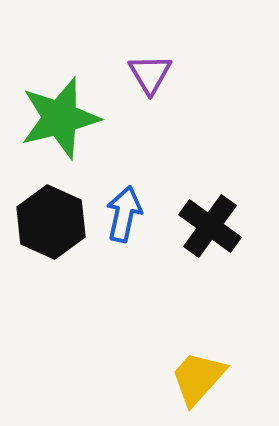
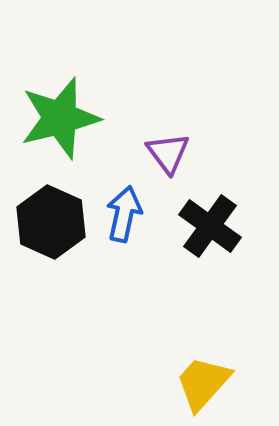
purple triangle: moved 18 px right, 79 px down; rotated 6 degrees counterclockwise
yellow trapezoid: moved 5 px right, 5 px down
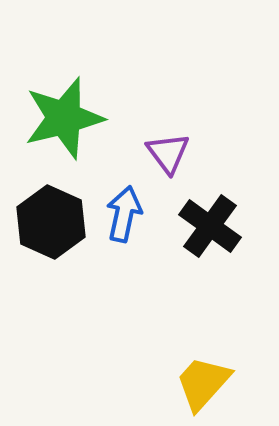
green star: moved 4 px right
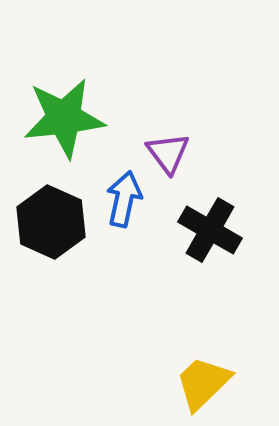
green star: rotated 8 degrees clockwise
blue arrow: moved 15 px up
black cross: moved 4 px down; rotated 6 degrees counterclockwise
yellow trapezoid: rotated 4 degrees clockwise
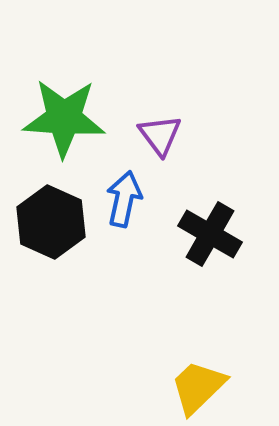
green star: rotated 10 degrees clockwise
purple triangle: moved 8 px left, 18 px up
black cross: moved 4 px down
yellow trapezoid: moved 5 px left, 4 px down
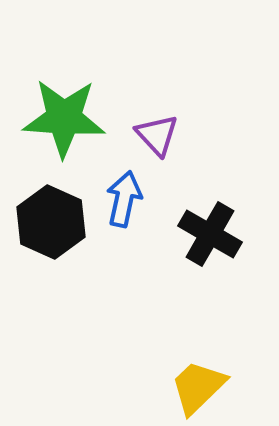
purple triangle: moved 3 px left; rotated 6 degrees counterclockwise
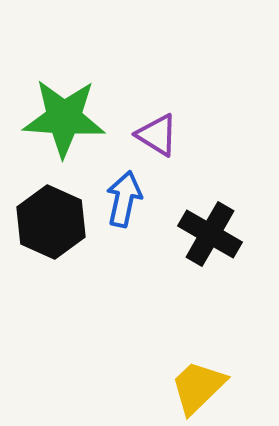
purple triangle: rotated 15 degrees counterclockwise
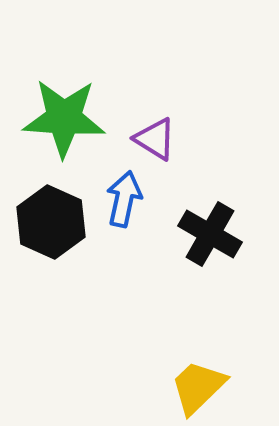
purple triangle: moved 2 px left, 4 px down
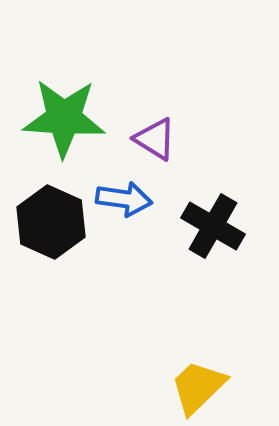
blue arrow: rotated 86 degrees clockwise
black cross: moved 3 px right, 8 px up
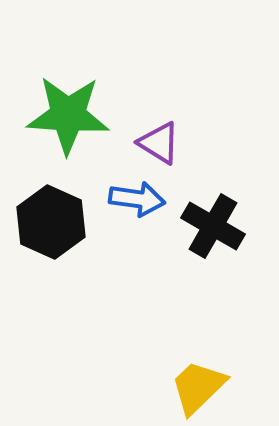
green star: moved 4 px right, 3 px up
purple triangle: moved 4 px right, 4 px down
blue arrow: moved 13 px right
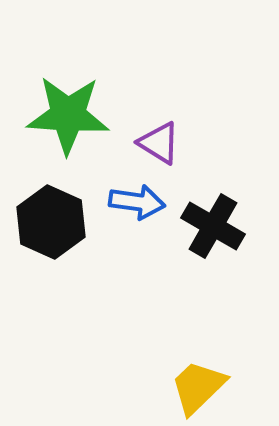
blue arrow: moved 3 px down
